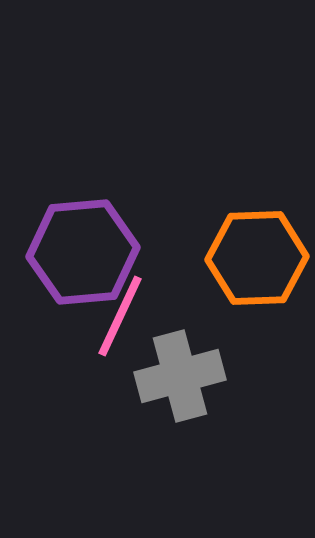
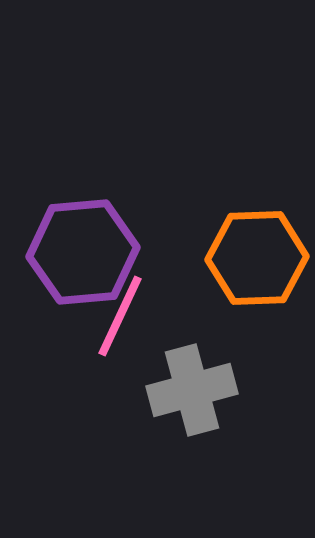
gray cross: moved 12 px right, 14 px down
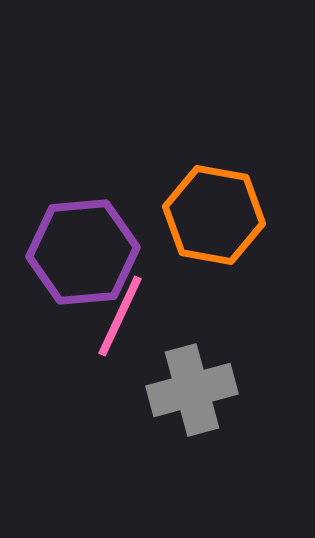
orange hexagon: moved 43 px left, 43 px up; rotated 12 degrees clockwise
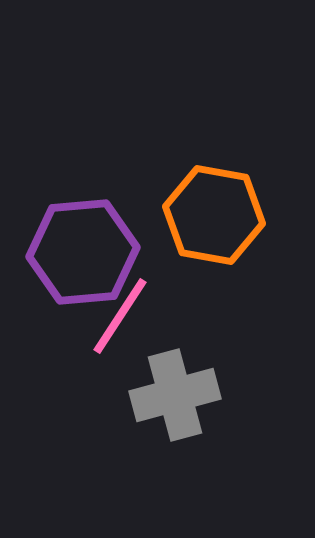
pink line: rotated 8 degrees clockwise
gray cross: moved 17 px left, 5 px down
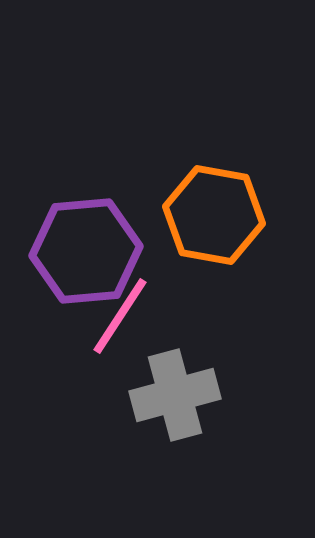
purple hexagon: moved 3 px right, 1 px up
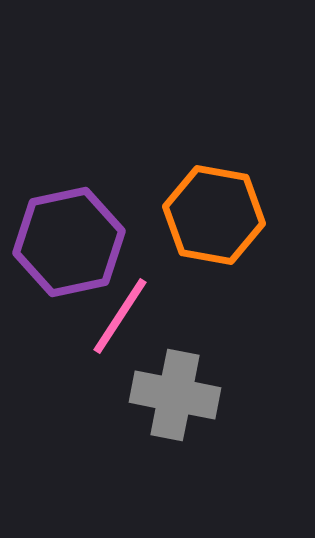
purple hexagon: moved 17 px left, 9 px up; rotated 7 degrees counterclockwise
gray cross: rotated 26 degrees clockwise
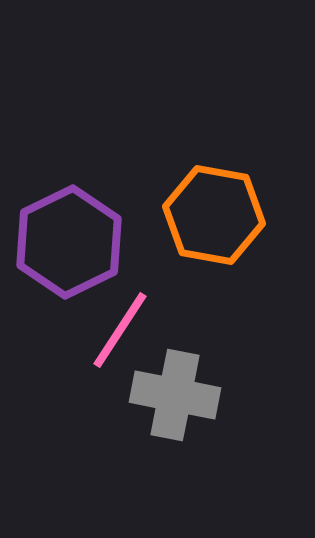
purple hexagon: rotated 14 degrees counterclockwise
pink line: moved 14 px down
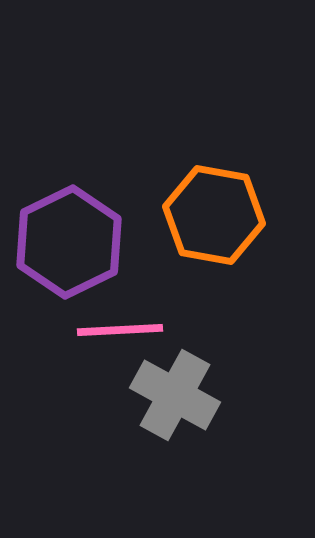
pink line: rotated 54 degrees clockwise
gray cross: rotated 18 degrees clockwise
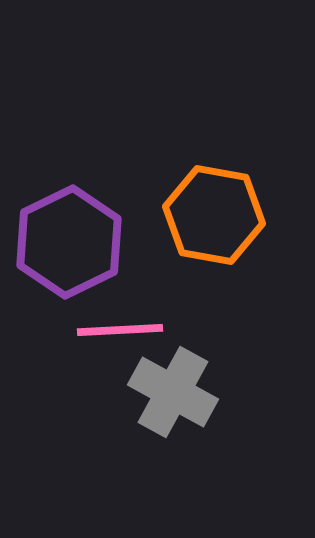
gray cross: moved 2 px left, 3 px up
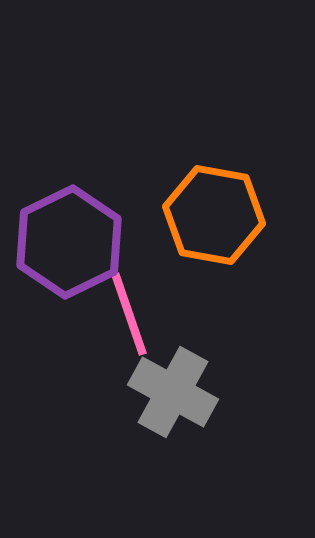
pink line: moved 9 px right, 16 px up; rotated 74 degrees clockwise
